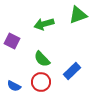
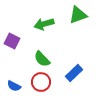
blue rectangle: moved 2 px right, 2 px down
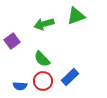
green triangle: moved 2 px left, 1 px down
purple square: rotated 28 degrees clockwise
blue rectangle: moved 4 px left, 4 px down
red circle: moved 2 px right, 1 px up
blue semicircle: moved 6 px right; rotated 24 degrees counterclockwise
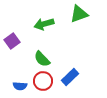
green triangle: moved 3 px right, 2 px up
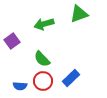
blue rectangle: moved 1 px right, 1 px down
